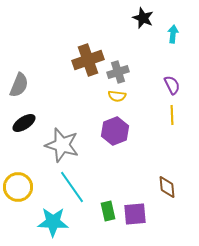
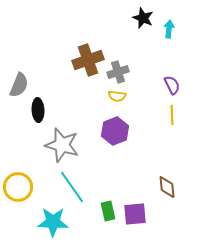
cyan arrow: moved 4 px left, 5 px up
black ellipse: moved 14 px right, 13 px up; rotated 60 degrees counterclockwise
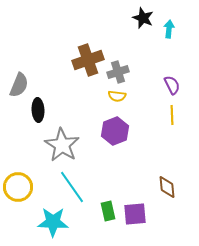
gray star: rotated 16 degrees clockwise
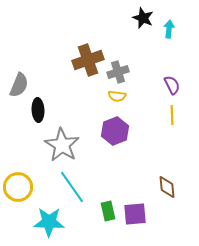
cyan star: moved 4 px left
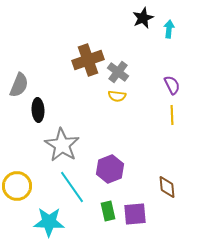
black star: rotated 25 degrees clockwise
gray cross: rotated 35 degrees counterclockwise
purple hexagon: moved 5 px left, 38 px down
yellow circle: moved 1 px left, 1 px up
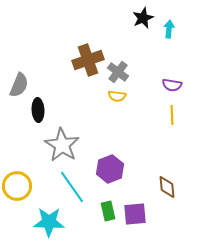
purple semicircle: rotated 126 degrees clockwise
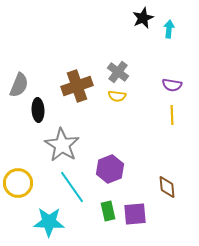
brown cross: moved 11 px left, 26 px down
yellow circle: moved 1 px right, 3 px up
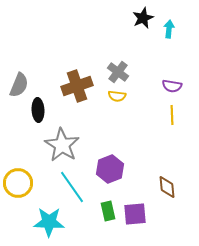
purple semicircle: moved 1 px down
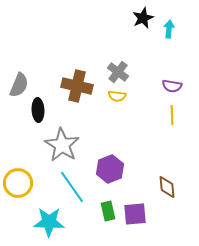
brown cross: rotated 32 degrees clockwise
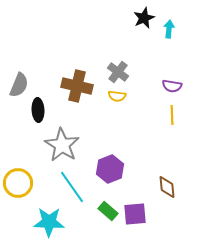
black star: moved 1 px right
green rectangle: rotated 36 degrees counterclockwise
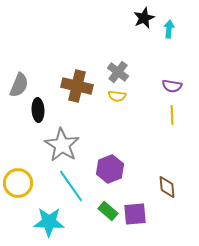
cyan line: moved 1 px left, 1 px up
